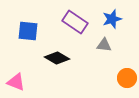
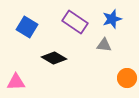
blue square: moved 1 px left, 4 px up; rotated 25 degrees clockwise
black diamond: moved 3 px left
pink triangle: rotated 24 degrees counterclockwise
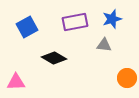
purple rectangle: rotated 45 degrees counterclockwise
blue square: rotated 30 degrees clockwise
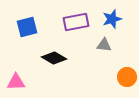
purple rectangle: moved 1 px right
blue square: rotated 15 degrees clockwise
orange circle: moved 1 px up
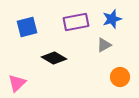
gray triangle: rotated 35 degrees counterclockwise
orange circle: moved 7 px left
pink triangle: moved 1 px right, 1 px down; rotated 42 degrees counterclockwise
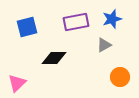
black diamond: rotated 30 degrees counterclockwise
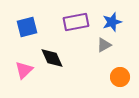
blue star: moved 3 px down
black diamond: moved 2 px left; rotated 65 degrees clockwise
pink triangle: moved 7 px right, 13 px up
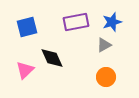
pink triangle: moved 1 px right
orange circle: moved 14 px left
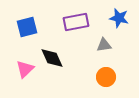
blue star: moved 7 px right, 4 px up; rotated 30 degrees clockwise
gray triangle: rotated 21 degrees clockwise
pink triangle: moved 1 px up
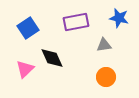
blue square: moved 1 px right, 1 px down; rotated 20 degrees counterclockwise
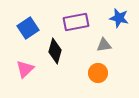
black diamond: moved 3 px right, 7 px up; rotated 40 degrees clockwise
orange circle: moved 8 px left, 4 px up
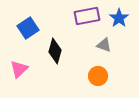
blue star: rotated 24 degrees clockwise
purple rectangle: moved 11 px right, 6 px up
gray triangle: rotated 28 degrees clockwise
pink triangle: moved 6 px left
orange circle: moved 3 px down
